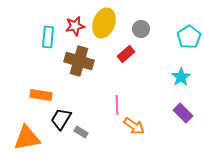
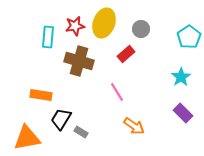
pink line: moved 13 px up; rotated 30 degrees counterclockwise
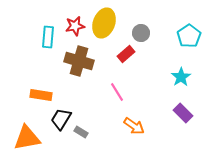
gray circle: moved 4 px down
cyan pentagon: moved 1 px up
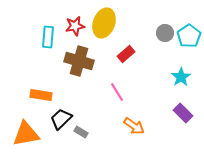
gray circle: moved 24 px right
black trapezoid: rotated 15 degrees clockwise
orange triangle: moved 1 px left, 4 px up
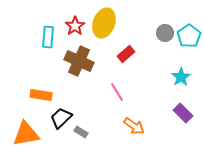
red star: rotated 24 degrees counterclockwise
brown cross: rotated 8 degrees clockwise
black trapezoid: moved 1 px up
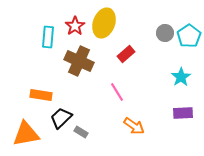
purple rectangle: rotated 48 degrees counterclockwise
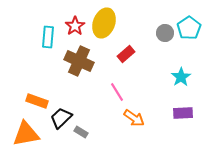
cyan pentagon: moved 8 px up
orange rectangle: moved 4 px left, 6 px down; rotated 10 degrees clockwise
orange arrow: moved 8 px up
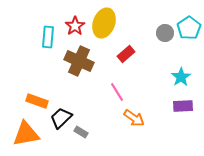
purple rectangle: moved 7 px up
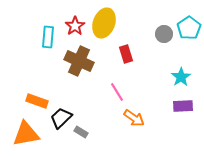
gray circle: moved 1 px left, 1 px down
red rectangle: rotated 66 degrees counterclockwise
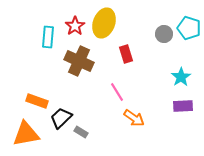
cyan pentagon: rotated 20 degrees counterclockwise
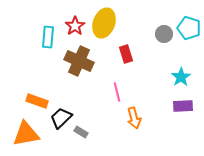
pink line: rotated 18 degrees clockwise
orange arrow: rotated 40 degrees clockwise
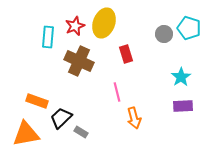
red star: rotated 12 degrees clockwise
